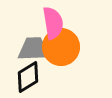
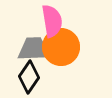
pink semicircle: moved 1 px left, 2 px up
black diamond: moved 1 px right; rotated 24 degrees counterclockwise
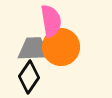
pink semicircle: moved 1 px left
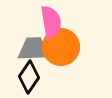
pink semicircle: moved 1 px down
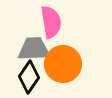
orange circle: moved 2 px right, 17 px down
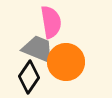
gray trapezoid: moved 4 px right; rotated 24 degrees clockwise
orange circle: moved 3 px right, 2 px up
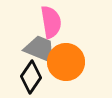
gray trapezoid: moved 2 px right
black diamond: moved 2 px right
